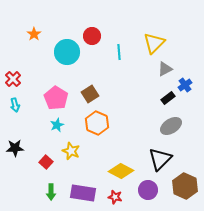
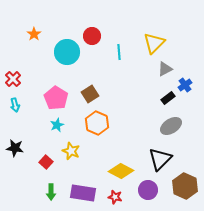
black star: rotated 12 degrees clockwise
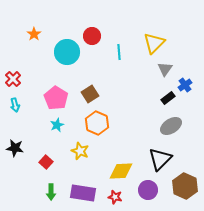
gray triangle: rotated 28 degrees counterclockwise
yellow star: moved 9 px right
yellow diamond: rotated 30 degrees counterclockwise
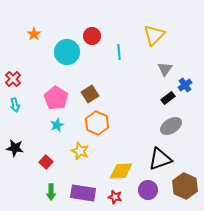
yellow triangle: moved 8 px up
black triangle: rotated 25 degrees clockwise
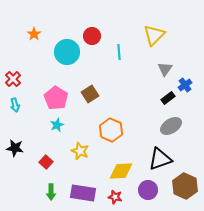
orange hexagon: moved 14 px right, 7 px down
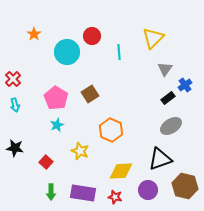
yellow triangle: moved 1 px left, 3 px down
brown hexagon: rotated 10 degrees counterclockwise
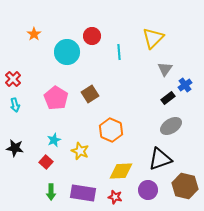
cyan star: moved 3 px left, 15 px down
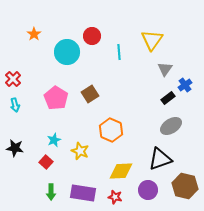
yellow triangle: moved 1 px left, 2 px down; rotated 10 degrees counterclockwise
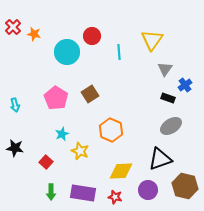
orange star: rotated 24 degrees counterclockwise
red cross: moved 52 px up
black rectangle: rotated 56 degrees clockwise
cyan star: moved 8 px right, 6 px up
